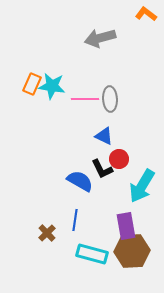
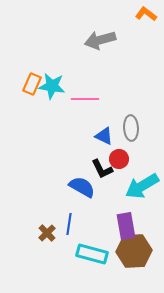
gray arrow: moved 2 px down
gray ellipse: moved 21 px right, 29 px down
blue semicircle: moved 2 px right, 6 px down
cyan arrow: rotated 28 degrees clockwise
blue line: moved 6 px left, 4 px down
brown hexagon: moved 2 px right
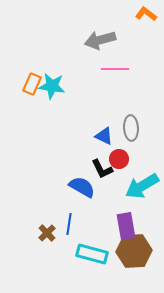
pink line: moved 30 px right, 30 px up
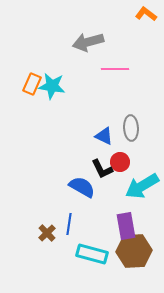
gray arrow: moved 12 px left, 2 px down
red circle: moved 1 px right, 3 px down
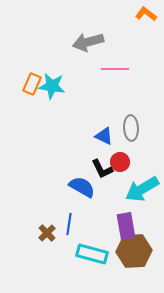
cyan arrow: moved 3 px down
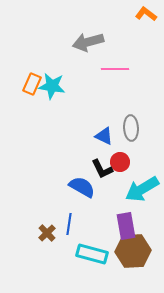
brown hexagon: moved 1 px left
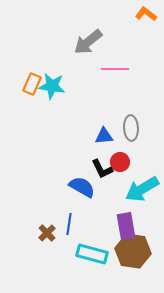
gray arrow: rotated 24 degrees counterclockwise
blue triangle: rotated 30 degrees counterclockwise
brown hexagon: rotated 12 degrees clockwise
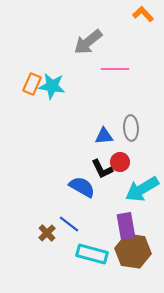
orange L-shape: moved 3 px left; rotated 10 degrees clockwise
blue line: rotated 60 degrees counterclockwise
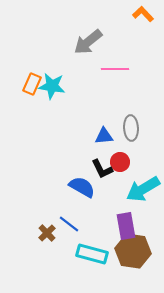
cyan arrow: moved 1 px right
